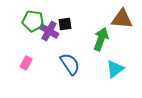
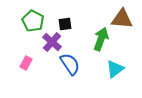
green pentagon: rotated 20 degrees clockwise
purple cross: moved 3 px right, 11 px down; rotated 12 degrees clockwise
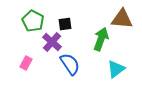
cyan triangle: moved 1 px right
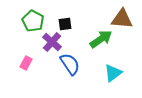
green arrow: rotated 35 degrees clockwise
cyan triangle: moved 3 px left, 4 px down
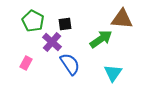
cyan triangle: rotated 18 degrees counterclockwise
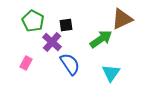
brown triangle: rotated 30 degrees counterclockwise
black square: moved 1 px right, 1 px down
cyan triangle: moved 2 px left
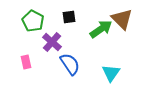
brown triangle: rotated 50 degrees counterclockwise
black square: moved 3 px right, 8 px up
green arrow: moved 10 px up
pink rectangle: moved 1 px up; rotated 40 degrees counterclockwise
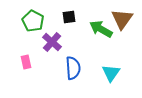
brown triangle: rotated 20 degrees clockwise
green arrow: rotated 115 degrees counterclockwise
blue semicircle: moved 3 px right, 4 px down; rotated 30 degrees clockwise
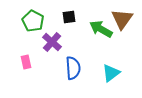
cyan triangle: rotated 18 degrees clockwise
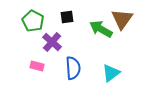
black square: moved 2 px left
pink rectangle: moved 11 px right, 4 px down; rotated 64 degrees counterclockwise
